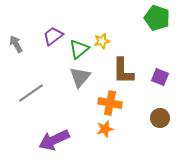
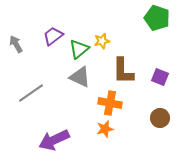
gray triangle: rotated 45 degrees counterclockwise
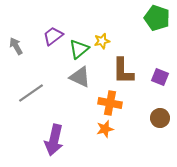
gray arrow: moved 2 px down
purple arrow: rotated 52 degrees counterclockwise
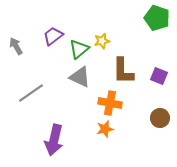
purple square: moved 1 px left, 1 px up
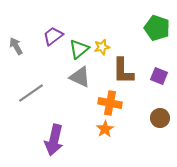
green pentagon: moved 10 px down
yellow star: moved 6 px down
orange star: rotated 18 degrees counterclockwise
